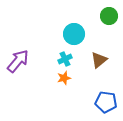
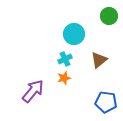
purple arrow: moved 15 px right, 30 px down
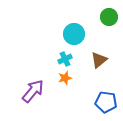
green circle: moved 1 px down
orange star: moved 1 px right
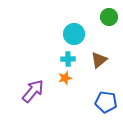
cyan cross: moved 3 px right; rotated 24 degrees clockwise
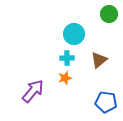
green circle: moved 3 px up
cyan cross: moved 1 px left, 1 px up
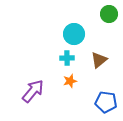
orange star: moved 5 px right, 3 px down
